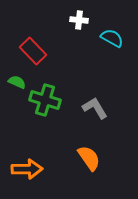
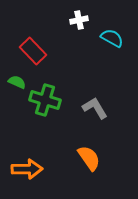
white cross: rotated 18 degrees counterclockwise
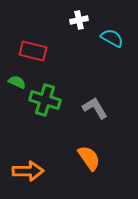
red rectangle: rotated 32 degrees counterclockwise
orange arrow: moved 1 px right, 2 px down
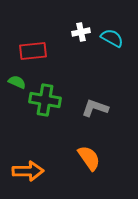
white cross: moved 2 px right, 12 px down
red rectangle: rotated 20 degrees counterclockwise
green cross: rotated 8 degrees counterclockwise
gray L-shape: rotated 40 degrees counterclockwise
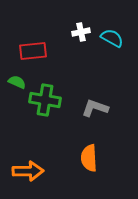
orange semicircle: rotated 148 degrees counterclockwise
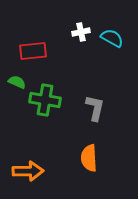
gray L-shape: rotated 84 degrees clockwise
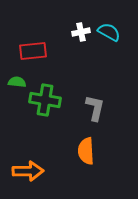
cyan semicircle: moved 3 px left, 6 px up
green semicircle: rotated 18 degrees counterclockwise
orange semicircle: moved 3 px left, 7 px up
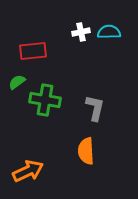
cyan semicircle: rotated 30 degrees counterclockwise
green semicircle: rotated 42 degrees counterclockwise
orange arrow: rotated 24 degrees counterclockwise
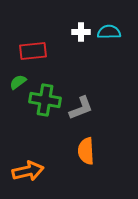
white cross: rotated 12 degrees clockwise
green semicircle: moved 1 px right
gray L-shape: moved 14 px left; rotated 56 degrees clockwise
orange arrow: rotated 12 degrees clockwise
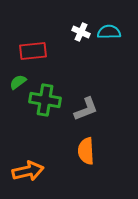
white cross: rotated 24 degrees clockwise
gray L-shape: moved 5 px right, 1 px down
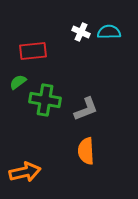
orange arrow: moved 3 px left, 1 px down
